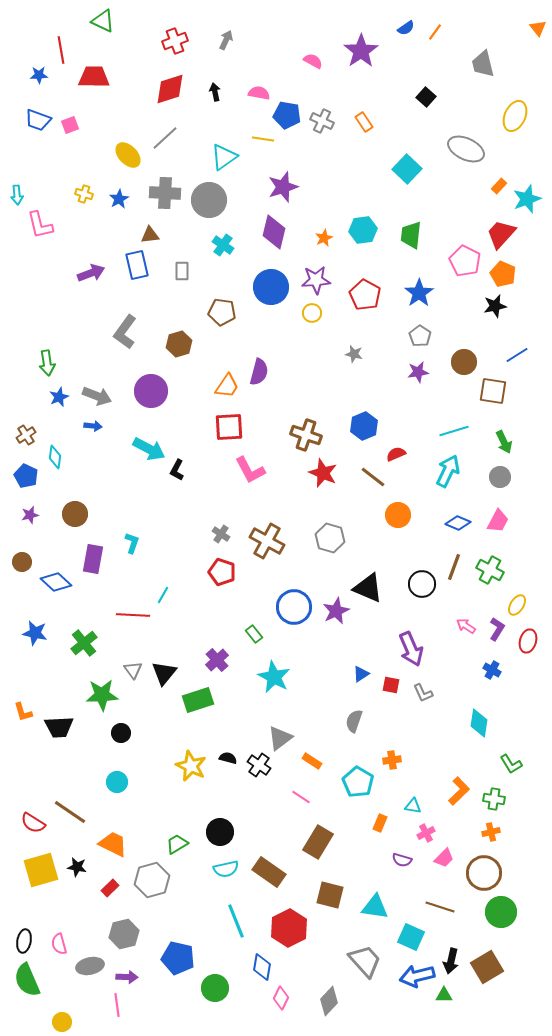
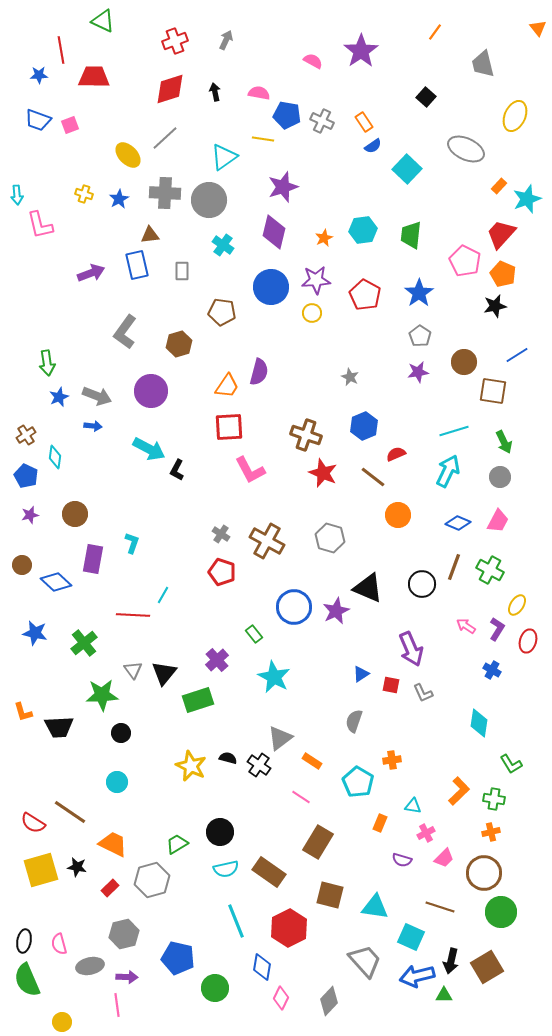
blue semicircle at (406, 28): moved 33 px left, 118 px down
gray star at (354, 354): moved 4 px left, 23 px down; rotated 12 degrees clockwise
brown circle at (22, 562): moved 3 px down
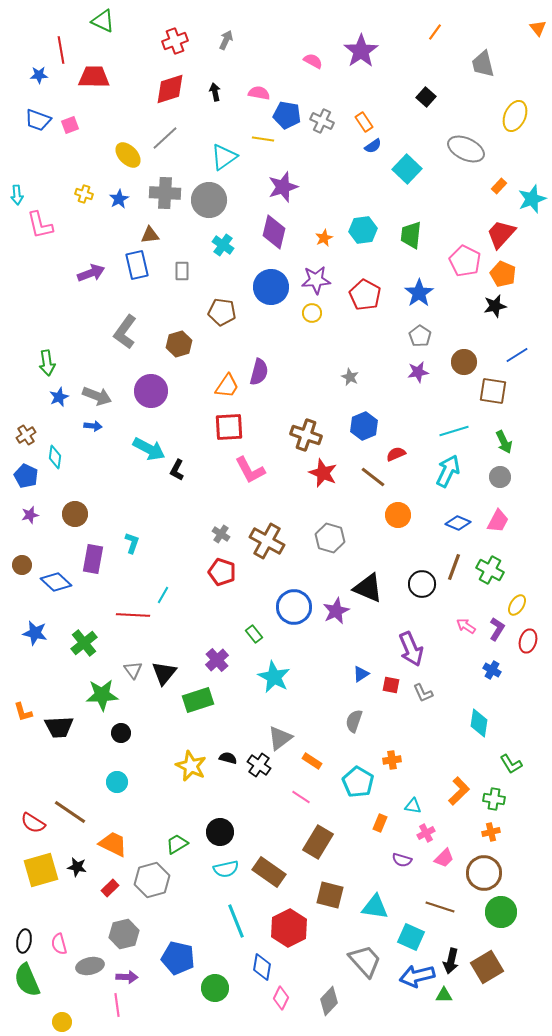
cyan star at (527, 199): moved 5 px right
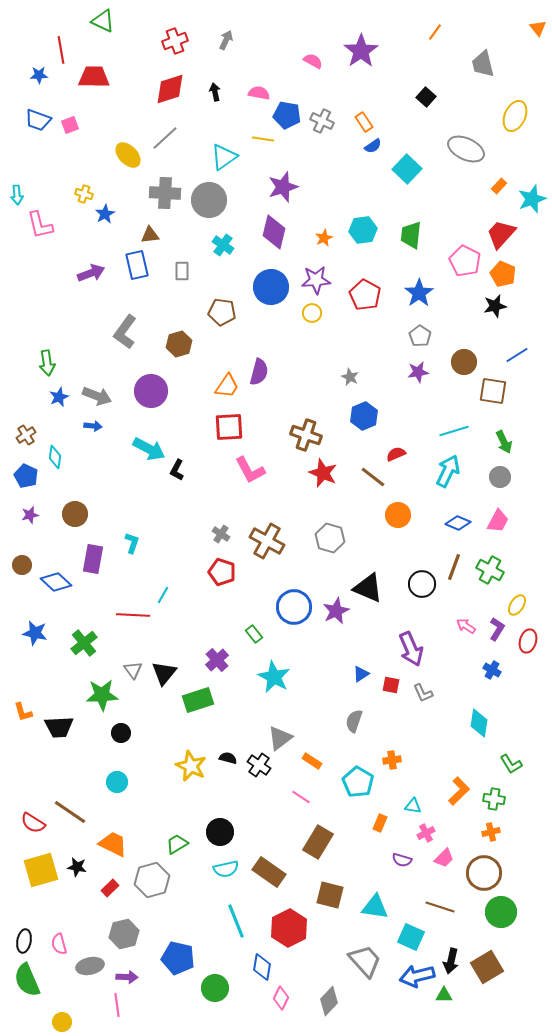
blue star at (119, 199): moved 14 px left, 15 px down
blue hexagon at (364, 426): moved 10 px up
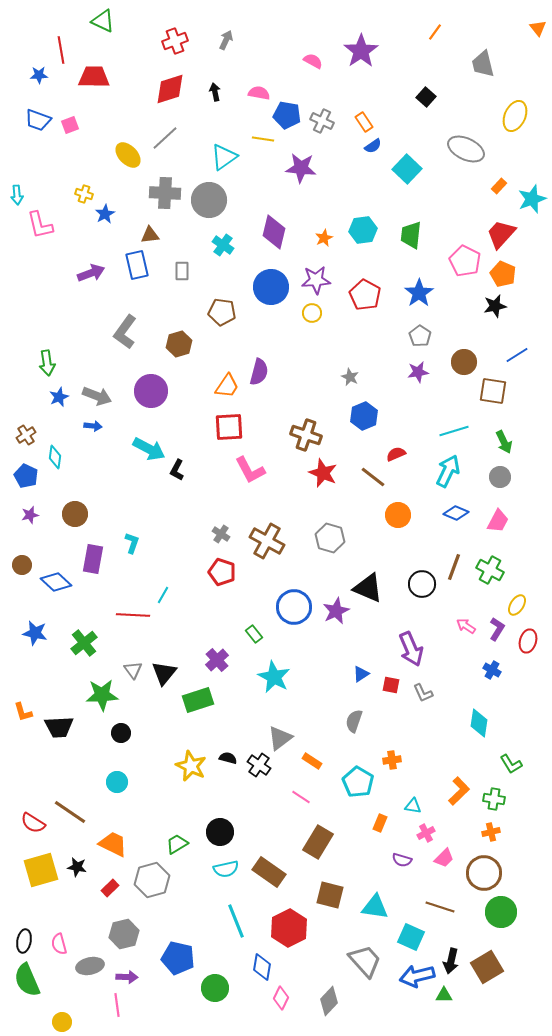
purple star at (283, 187): moved 18 px right, 19 px up; rotated 24 degrees clockwise
blue diamond at (458, 523): moved 2 px left, 10 px up
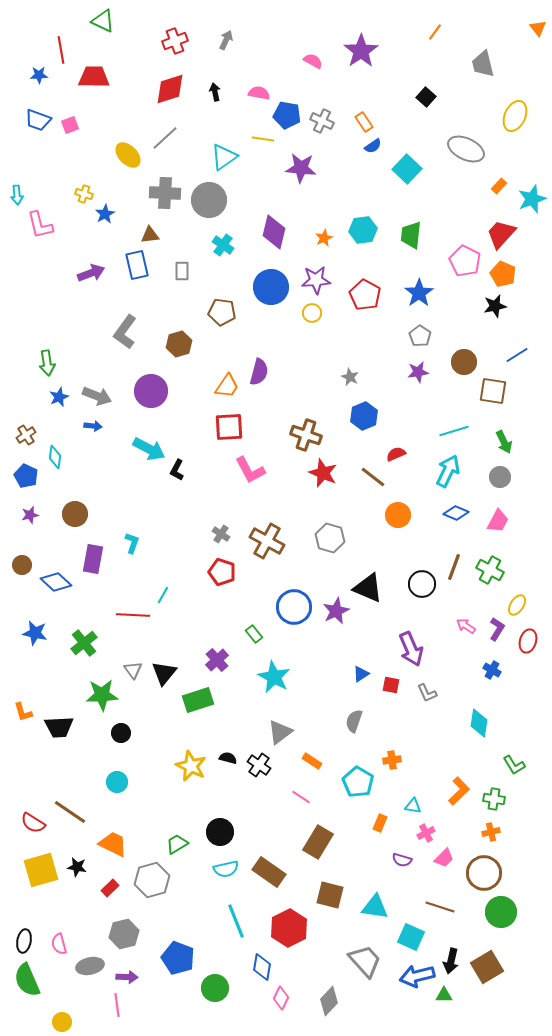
gray L-shape at (423, 693): moved 4 px right
gray triangle at (280, 738): moved 6 px up
green L-shape at (511, 764): moved 3 px right, 1 px down
blue pentagon at (178, 958): rotated 8 degrees clockwise
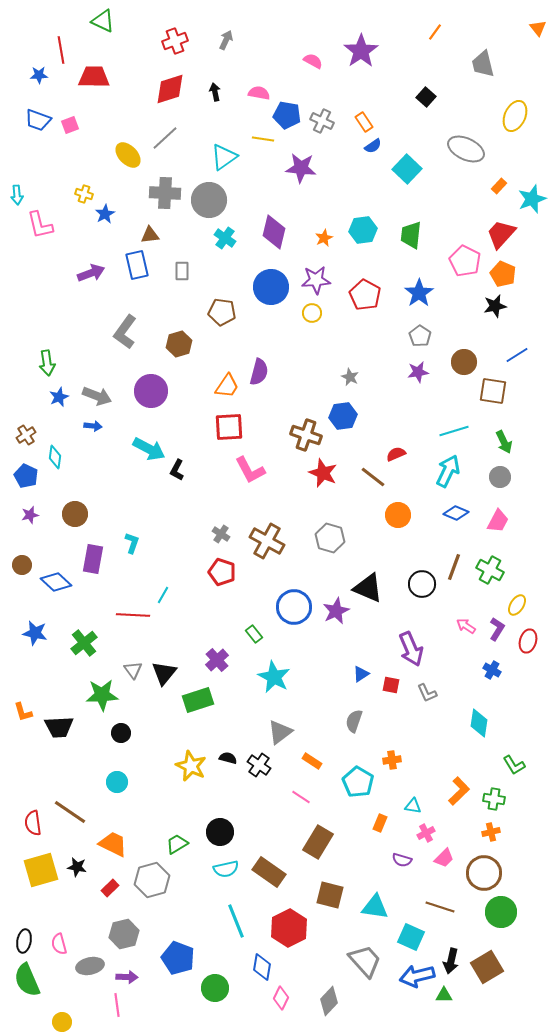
cyan cross at (223, 245): moved 2 px right, 7 px up
blue hexagon at (364, 416): moved 21 px left; rotated 16 degrees clockwise
red semicircle at (33, 823): rotated 50 degrees clockwise
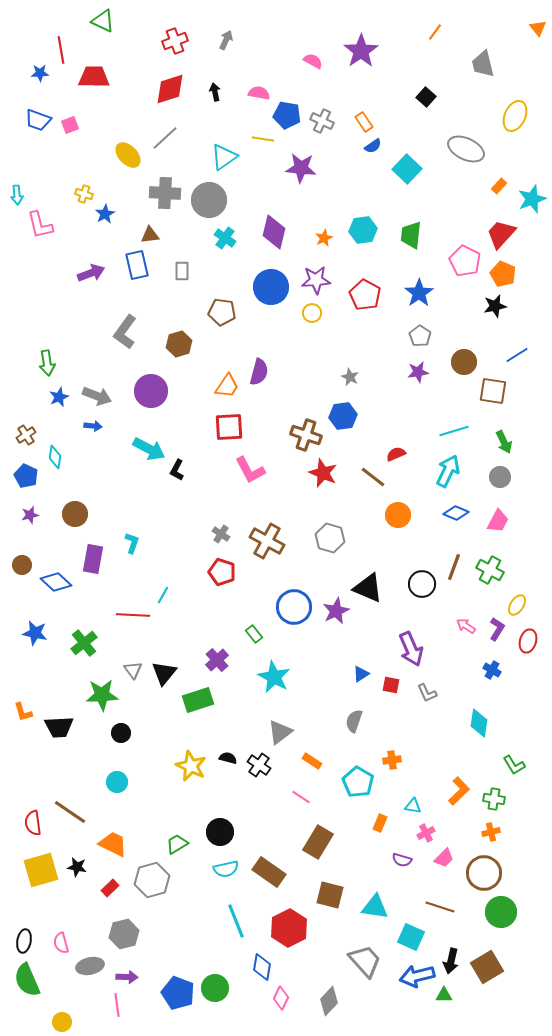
blue star at (39, 75): moved 1 px right, 2 px up
pink semicircle at (59, 944): moved 2 px right, 1 px up
blue pentagon at (178, 958): moved 35 px down
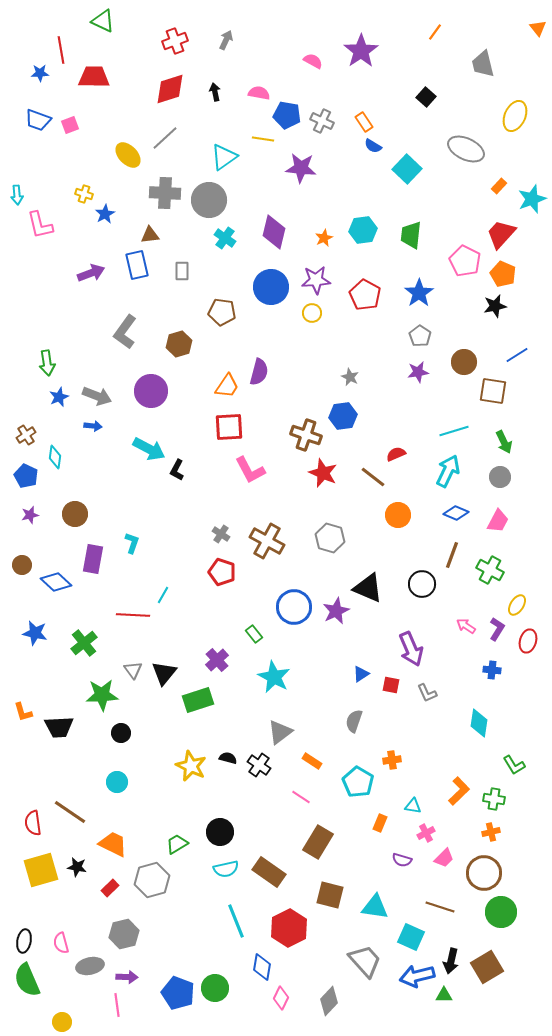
blue semicircle at (373, 146): rotated 66 degrees clockwise
brown line at (454, 567): moved 2 px left, 12 px up
blue cross at (492, 670): rotated 24 degrees counterclockwise
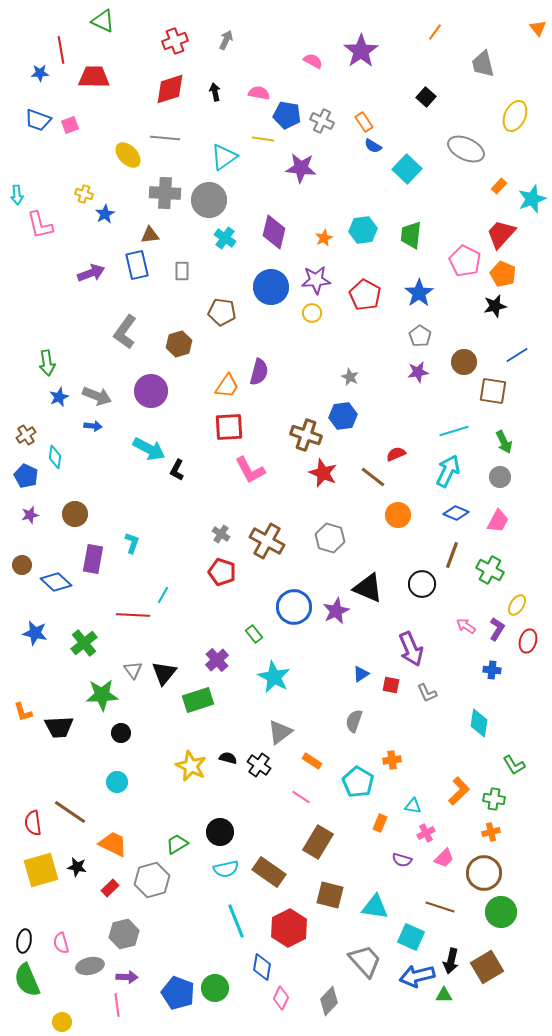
gray line at (165, 138): rotated 48 degrees clockwise
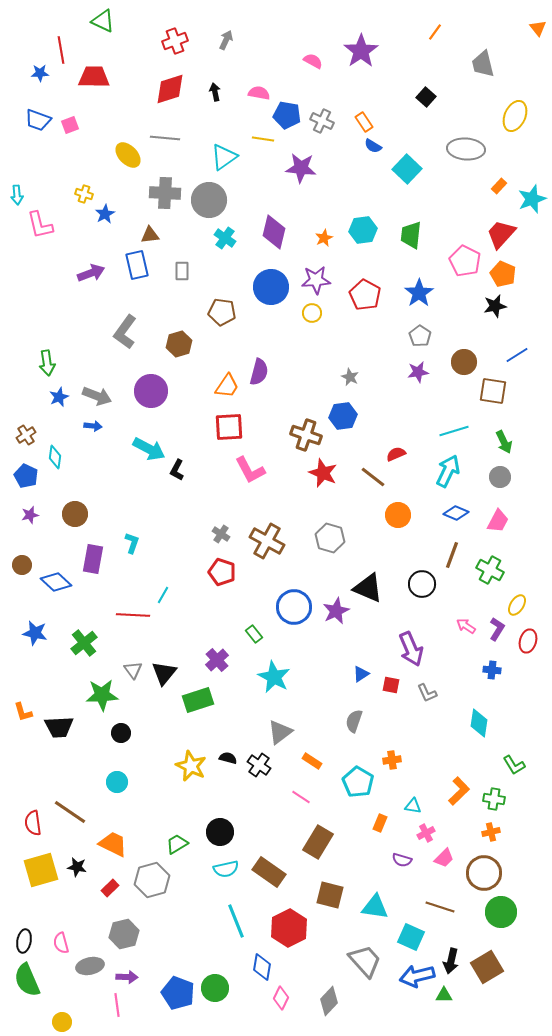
gray ellipse at (466, 149): rotated 21 degrees counterclockwise
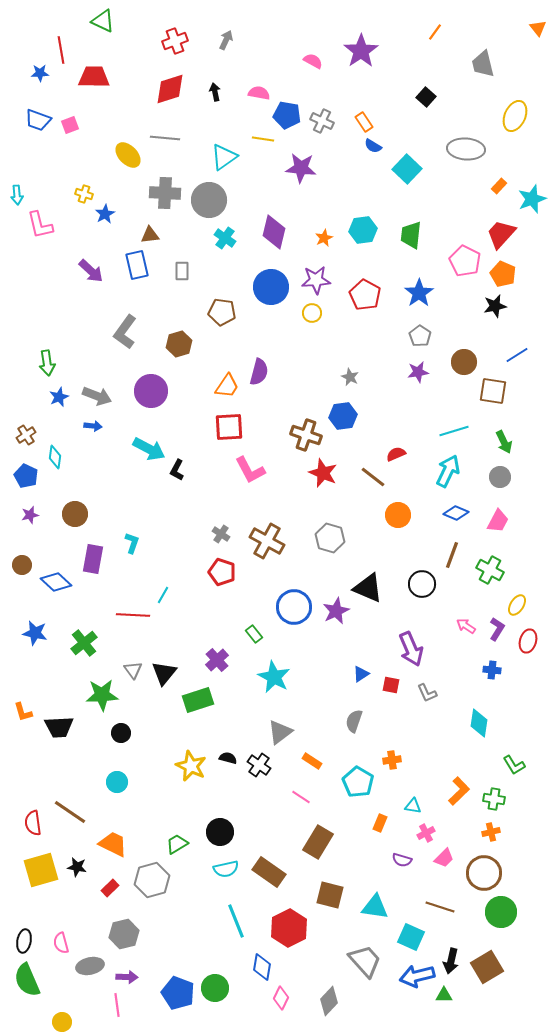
purple arrow at (91, 273): moved 2 px up; rotated 64 degrees clockwise
